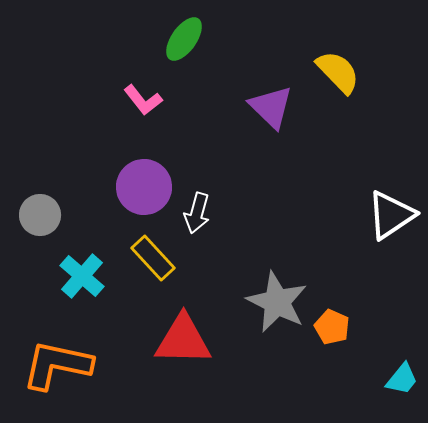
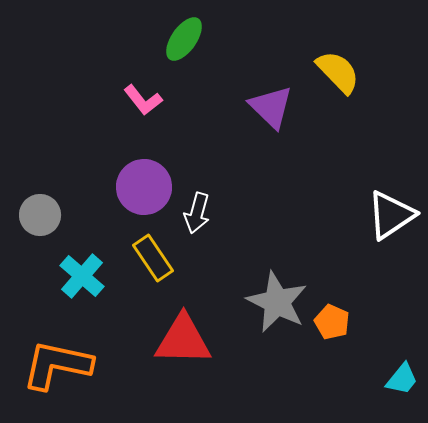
yellow rectangle: rotated 9 degrees clockwise
orange pentagon: moved 5 px up
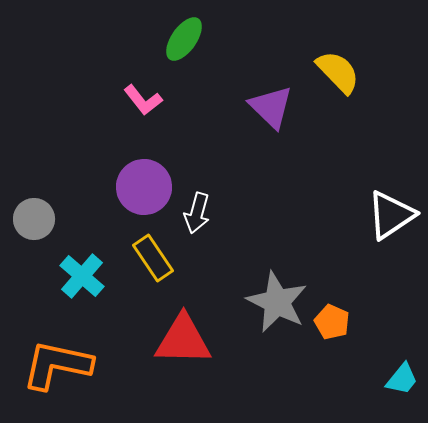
gray circle: moved 6 px left, 4 px down
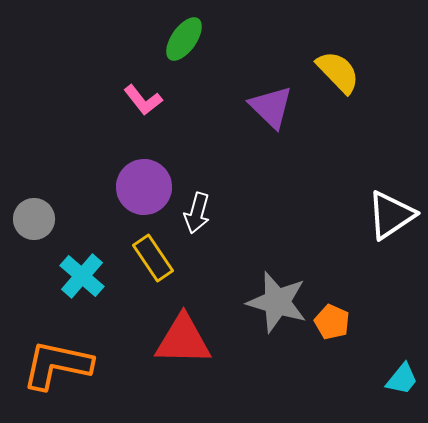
gray star: rotated 10 degrees counterclockwise
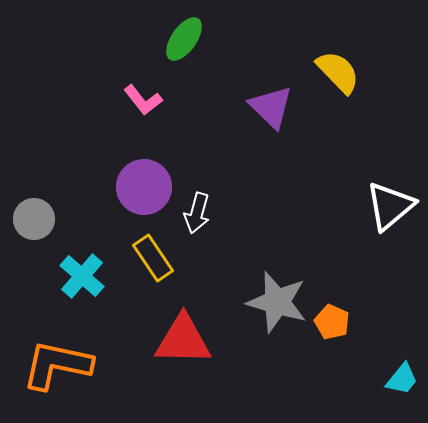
white triangle: moved 1 px left, 9 px up; rotated 6 degrees counterclockwise
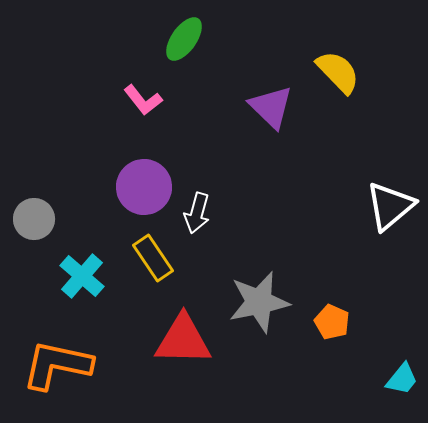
gray star: moved 18 px left; rotated 28 degrees counterclockwise
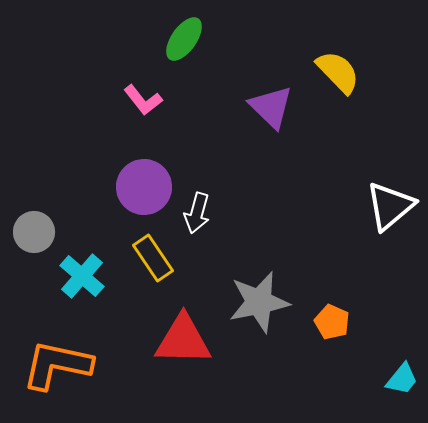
gray circle: moved 13 px down
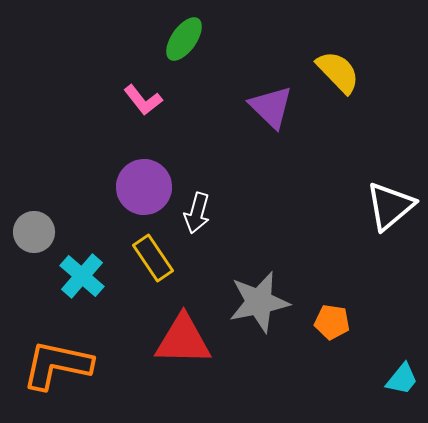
orange pentagon: rotated 16 degrees counterclockwise
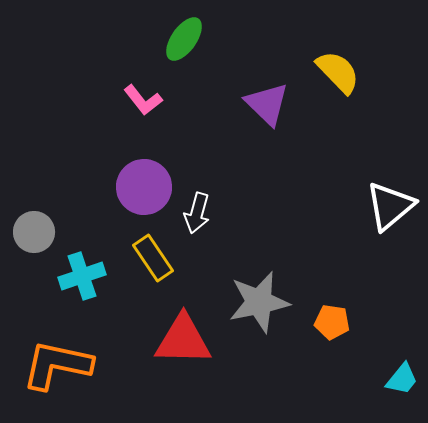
purple triangle: moved 4 px left, 3 px up
cyan cross: rotated 30 degrees clockwise
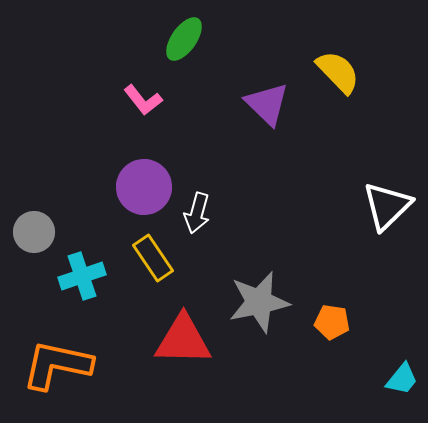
white triangle: moved 3 px left; rotated 4 degrees counterclockwise
